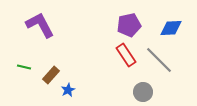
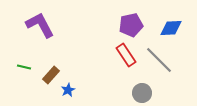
purple pentagon: moved 2 px right
gray circle: moved 1 px left, 1 px down
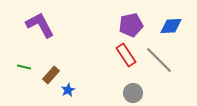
blue diamond: moved 2 px up
gray circle: moved 9 px left
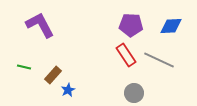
purple pentagon: rotated 15 degrees clockwise
gray line: rotated 20 degrees counterclockwise
brown rectangle: moved 2 px right
gray circle: moved 1 px right
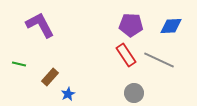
green line: moved 5 px left, 3 px up
brown rectangle: moved 3 px left, 2 px down
blue star: moved 4 px down
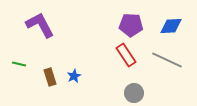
gray line: moved 8 px right
brown rectangle: rotated 60 degrees counterclockwise
blue star: moved 6 px right, 18 px up
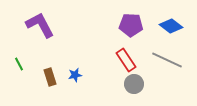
blue diamond: rotated 40 degrees clockwise
red rectangle: moved 5 px down
green line: rotated 48 degrees clockwise
blue star: moved 1 px right, 1 px up; rotated 16 degrees clockwise
gray circle: moved 9 px up
